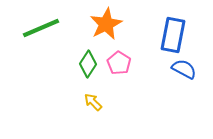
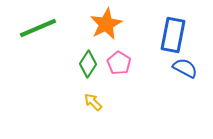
green line: moved 3 px left
blue semicircle: moved 1 px right, 1 px up
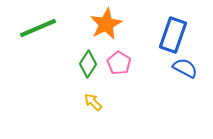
blue rectangle: rotated 8 degrees clockwise
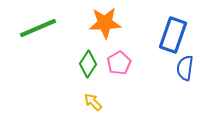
orange star: moved 1 px left, 1 px up; rotated 24 degrees clockwise
pink pentagon: rotated 10 degrees clockwise
blue semicircle: rotated 110 degrees counterclockwise
